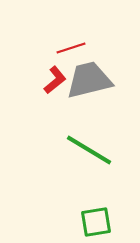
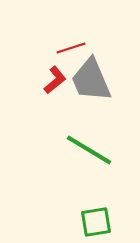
gray trapezoid: moved 2 px right; rotated 99 degrees counterclockwise
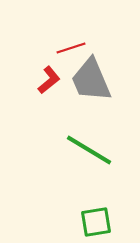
red L-shape: moved 6 px left
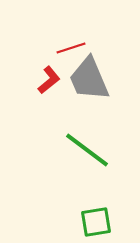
gray trapezoid: moved 2 px left, 1 px up
green line: moved 2 px left; rotated 6 degrees clockwise
